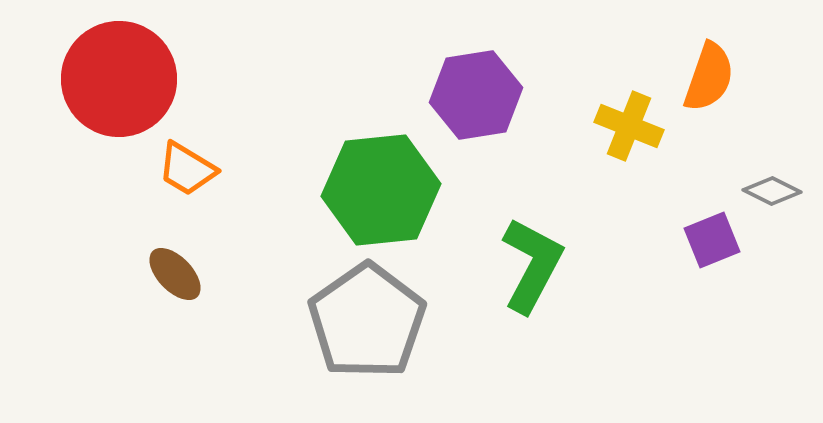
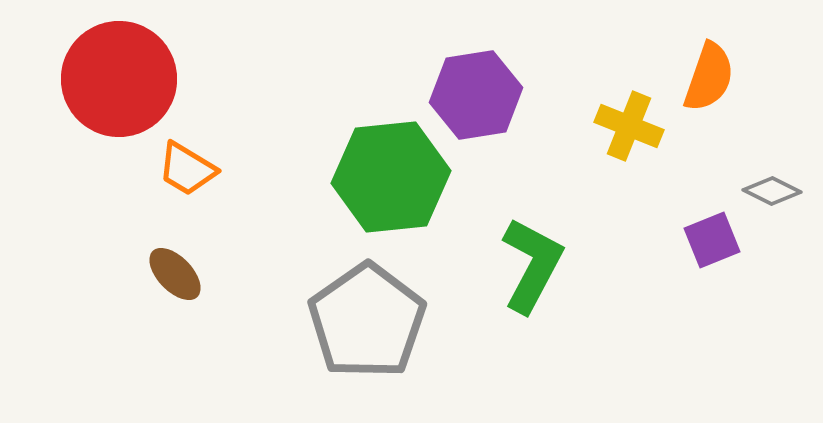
green hexagon: moved 10 px right, 13 px up
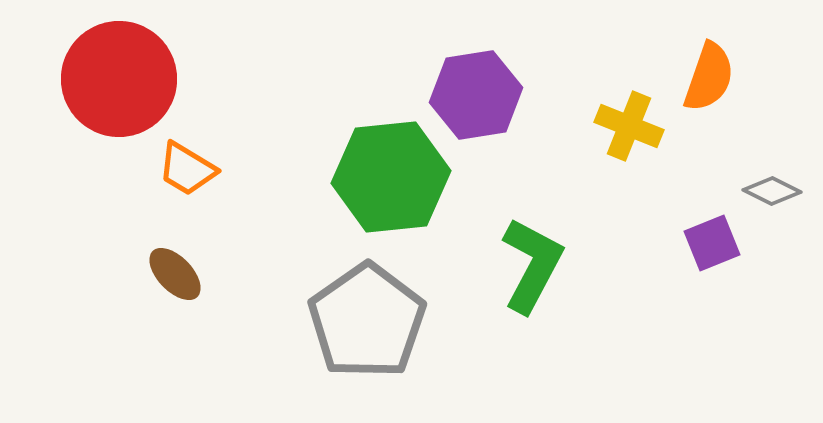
purple square: moved 3 px down
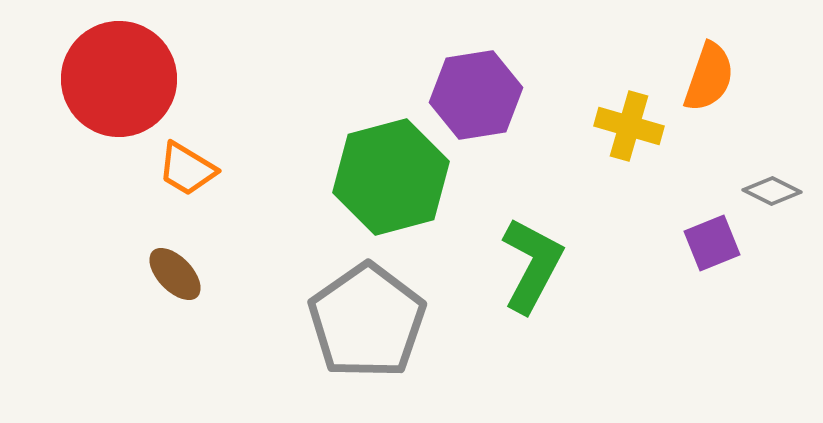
yellow cross: rotated 6 degrees counterclockwise
green hexagon: rotated 9 degrees counterclockwise
